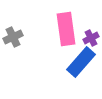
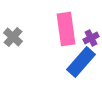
gray cross: rotated 24 degrees counterclockwise
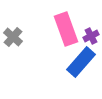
pink rectangle: rotated 12 degrees counterclockwise
purple cross: moved 2 px up
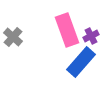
pink rectangle: moved 1 px right, 1 px down
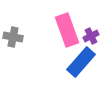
gray cross: rotated 30 degrees counterclockwise
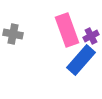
gray cross: moved 3 px up
blue rectangle: moved 2 px up
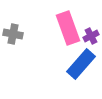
pink rectangle: moved 1 px right, 2 px up
blue rectangle: moved 4 px down
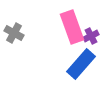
pink rectangle: moved 4 px right, 1 px up
gray cross: moved 1 px right, 1 px up; rotated 18 degrees clockwise
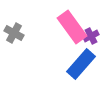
pink rectangle: rotated 16 degrees counterclockwise
